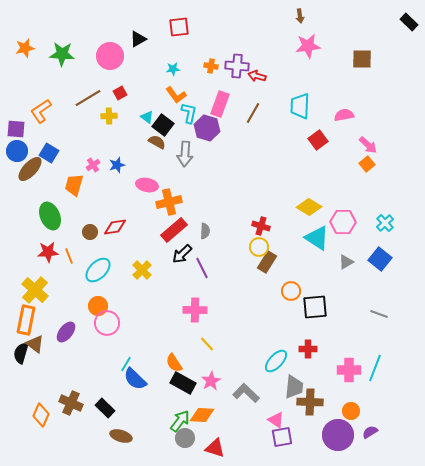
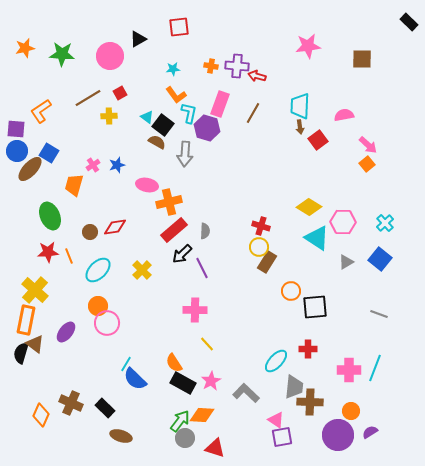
brown arrow at (300, 16): moved 111 px down
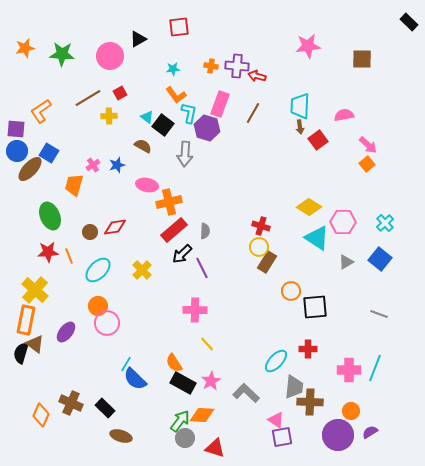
brown semicircle at (157, 142): moved 14 px left, 4 px down
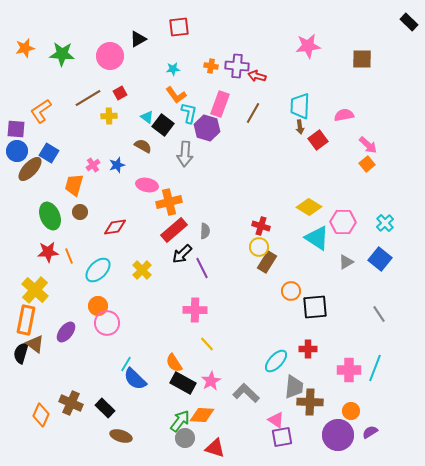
brown circle at (90, 232): moved 10 px left, 20 px up
gray line at (379, 314): rotated 36 degrees clockwise
